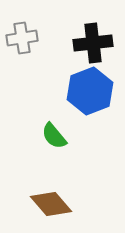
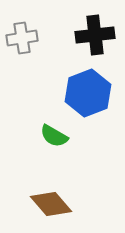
black cross: moved 2 px right, 8 px up
blue hexagon: moved 2 px left, 2 px down
green semicircle: rotated 20 degrees counterclockwise
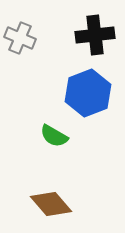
gray cross: moved 2 px left; rotated 32 degrees clockwise
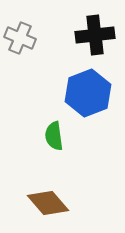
green semicircle: rotated 52 degrees clockwise
brown diamond: moved 3 px left, 1 px up
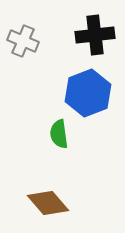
gray cross: moved 3 px right, 3 px down
green semicircle: moved 5 px right, 2 px up
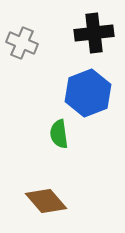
black cross: moved 1 px left, 2 px up
gray cross: moved 1 px left, 2 px down
brown diamond: moved 2 px left, 2 px up
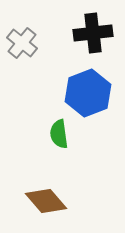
black cross: moved 1 px left
gray cross: rotated 16 degrees clockwise
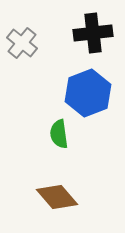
brown diamond: moved 11 px right, 4 px up
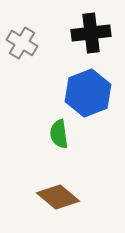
black cross: moved 2 px left
gray cross: rotated 8 degrees counterclockwise
brown diamond: moved 1 px right; rotated 9 degrees counterclockwise
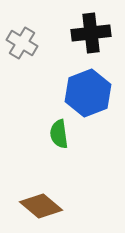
brown diamond: moved 17 px left, 9 px down
